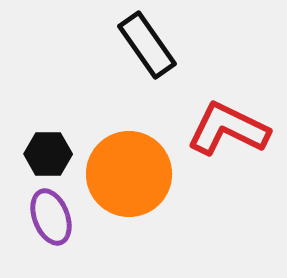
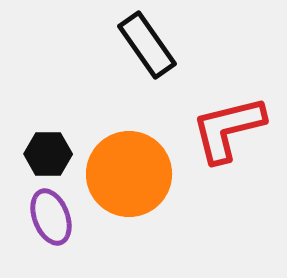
red L-shape: rotated 40 degrees counterclockwise
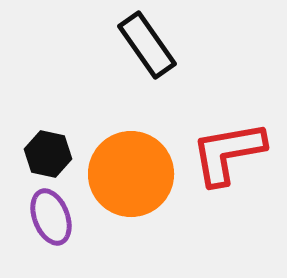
red L-shape: moved 24 px down; rotated 4 degrees clockwise
black hexagon: rotated 12 degrees clockwise
orange circle: moved 2 px right
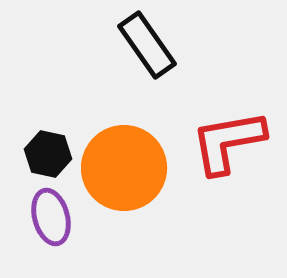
red L-shape: moved 11 px up
orange circle: moved 7 px left, 6 px up
purple ellipse: rotated 6 degrees clockwise
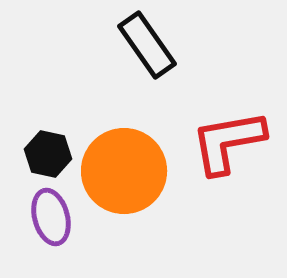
orange circle: moved 3 px down
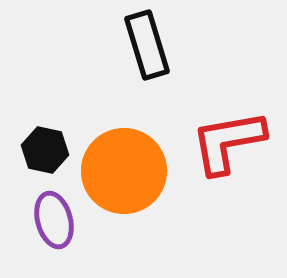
black rectangle: rotated 18 degrees clockwise
black hexagon: moved 3 px left, 4 px up
purple ellipse: moved 3 px right, 3 px down
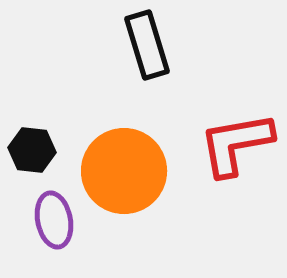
red L-shape: moved 8 px right, 2 px down
black hexagon: moved 13 px left; rotated 6 degrees counterclockwise
purple ellipse: rotated 4 degrees clockwise
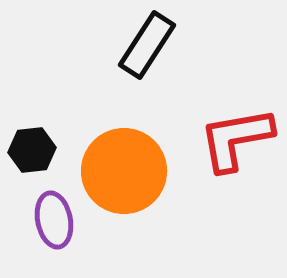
black rectangle: rotated 50 degrees clockwise
red L-shape: moved 5 px up
black hexagon: rotated 12 degrees counterclockwise
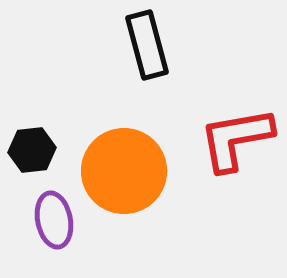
black rectangle: rotated 48 degrees counterclockwise
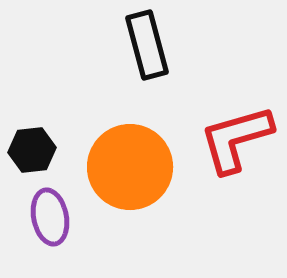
red L-shape: rotated 6 degrees counterclockwise
orange circle: moved 6 px right, 4 px up
purple ellipse: moved 4 px left, 3 px up
